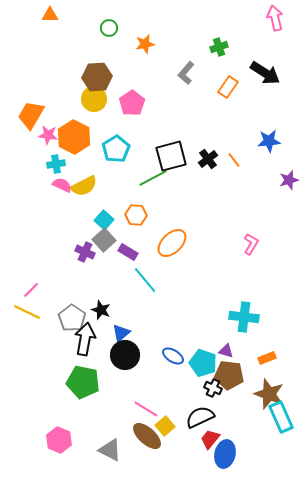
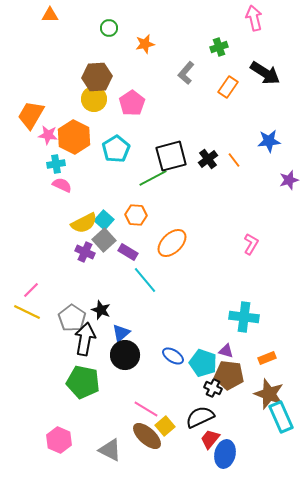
pink arrow at (275, 18): moved 21 px left
yellow semicircle at (84, 186): moved 37 px down
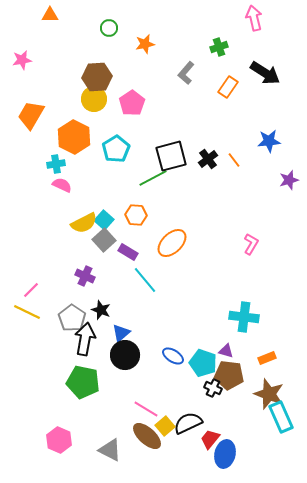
pink star at (48, 135): moved 26 px left, 75 px up; rotated 18 degrees counterclockwise
purple cross at (85, 252): moved 24 px down
black semicircle at (200, 417): moved 12 px left, 6 px down
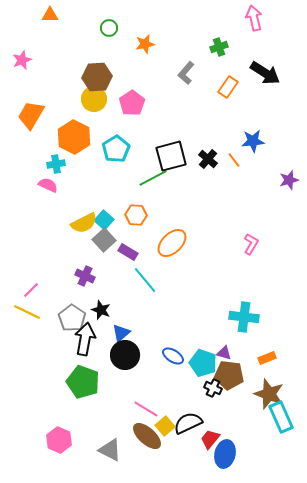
pink star at (22, 60): rotated 12 degrees counterclockwise
blue star at (269, 141): moved 16 px left
black cross at (208, 159): rotated 12 degrees counterclockwise
pink semicircle at (62, 185): moved 14 px left
purple triangle at (226, 351): moved 2 px left, 2 px down
green pentagon at (83, 382): rotated 8 degrees clockwise
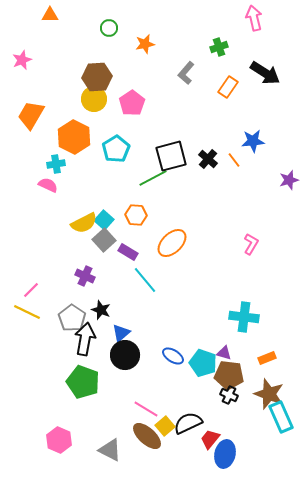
black cross at (213, 388): moved 16 px right, 7 px down
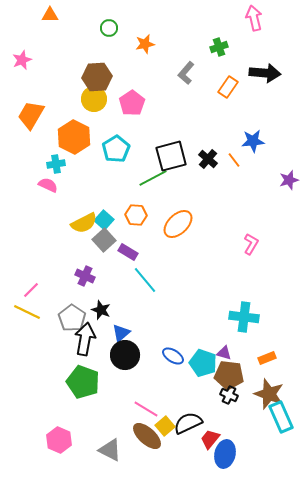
black arrow at (265, 73): rotated 28 degrees counterclockwise
orange ellipse at (172, 243): moved 6 px right, 19 px up
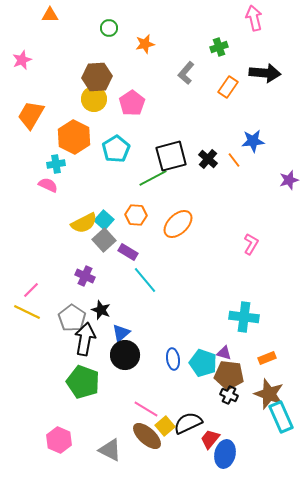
blue ellipse at (173, 356): moved 3 px down; rotated 50 degrees clockwise
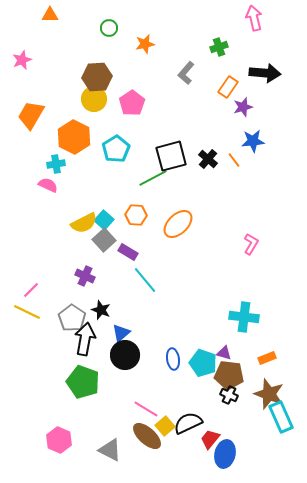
purple star at (289, 180): moved 46 px left, 73 px up
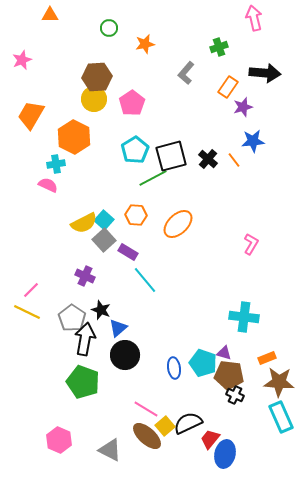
cyan pentagon at (116, 149): moved 19 px right, 1 px down
blue triangle at (121, 333): moved 3 px left, 5 px up
blue ellipse at (173, 359): moved 1 px right, 9 px down
brown star at (269, 394): moved 10 px right, 12 px up; rotated 16 degrees counterclockwise
black cross at (229, 395): moved 6 px right
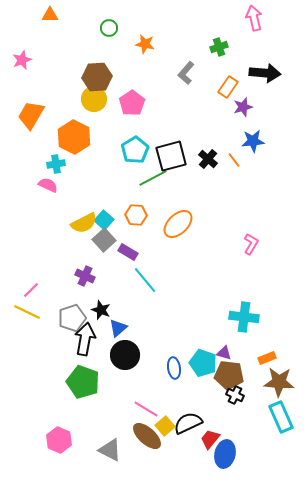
orange star at (145, 44): rotated 24 degrees clockwise
gray pentagon at (72, 318): rotated 20 degrees clockwise
